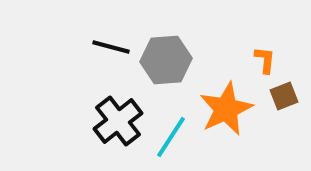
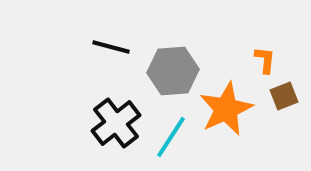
gray hexagon: moved 7 px right, 11 px down
black cross: moved 2 px left, 2 px down
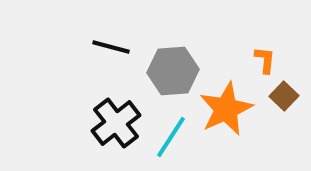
brown square: rotated 24 degrees counterclockwise
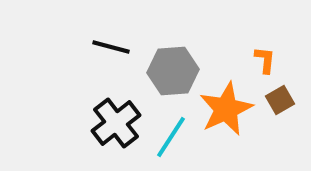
brown square: moved 4 px left, 4 px down; rotated 16 degrees clockwise
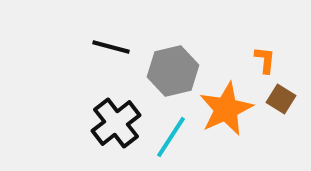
gray hexagon: rotated 9 degrees counterclockwise
brown square: moved 1 px right, 1 px up; rotated 28 degrees counterclockwise
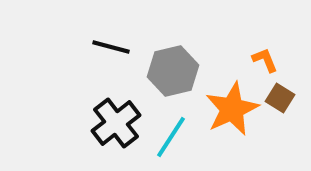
orange L-shape: rotated 28 degrees counterclockwise
brown square: moved 1 px left, 1 px up
orange star: moved 6 px right
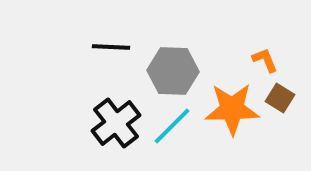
black line: rotated 12 degrees counterclockwise
gray hexagon: rotated 15 degrees clockwise
orange star: rotated 24 degrees clockwise
cyan line: moved 1 px right, 11 px up; rotated 12 degrees clockwise
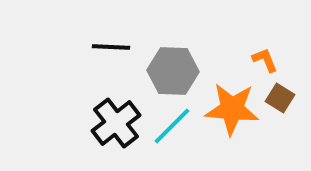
orange star: rotated 6 degrees clockwise
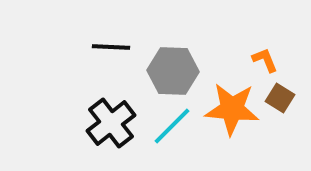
black cross: moved 5 px left
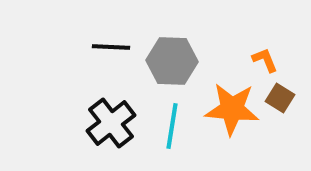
gray hexagon: moved 1 px left, 10 px up
cyan line: rotated 36 degrees counterclockwise
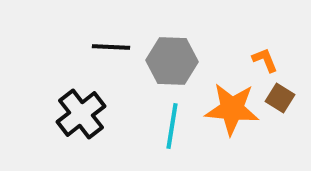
black cross: moved 30 px left, 9 px up
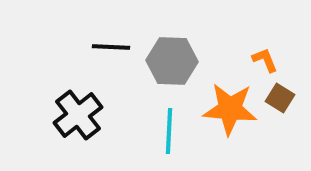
orange star: moved 2 px left
black cross: moved 3 px left, 1 px down
cyan line: moved 3 px left, 5 px down; rotated 6 degrees counterclockwise
